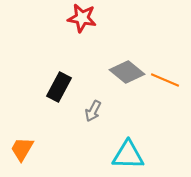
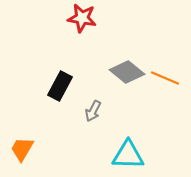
orange line: moved 2 px up
black rectangle: moved 1 px right, 1 px up
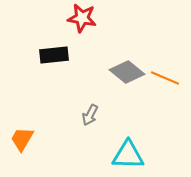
black rectangle: moved 6 px left, 31 px up; rotated 56 degrees clockwise
gray arrow: moved 3 px left, 4 px down
orange trapezoid: moved 10 px up
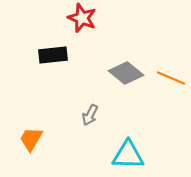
red star: rotated 12 degrees clockwise
black rectangle: moved 1 px left
gray diamond: moved 1 px left, 1 px down
orange line: moved 6 px right
orange trapezoid: moved 9 px right
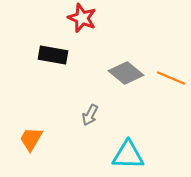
black rectangle: rotated 16 degrees clockwise
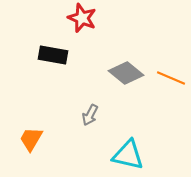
cyan triangle: rotated 12 degrees clockwise
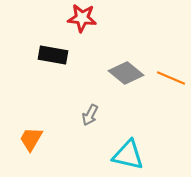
red star: rotated 16 degrees counterclockwise
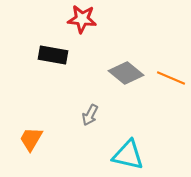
red star: moved 1 px down
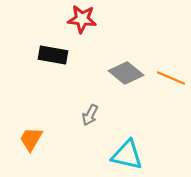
cyan triangle: moved 1 px left
